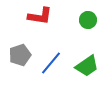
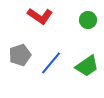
red L-shape: rotated 25 degrees clockwise
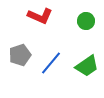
red L-shape: rotated 10 degrees counterclockwise
green circle: moved 2 px left, 1 px down
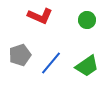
green circle: moved 1 px right, 1 px up
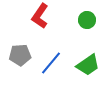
red L-shape: rotated 100 degrees clockwise
gray pentagon: rotated 15 degrees clockwise
green trapezoid: moved 1 px right, 1 px up
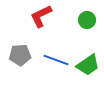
red L-shape: moved 1 px right; rotated 30 degrees clockwise
blue line: moved 5 px right, 3 px up; rotated 70 degrees clockwise
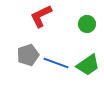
green circle: moved 4 px down
gray pentagon: moved 8 px right; rotated 15 degrees counterclockwise
blue line: moved 3 px down
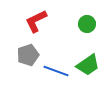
red L-shape: moved 5 px left, 5 px down
blue line: moved 8 px down
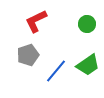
blue line: rotated 70 degrees counterclockwise
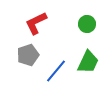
red L-shape: moved 2 px down
green trapezoid: moved 3 px up; rotated 30 degrees counterclockwise
